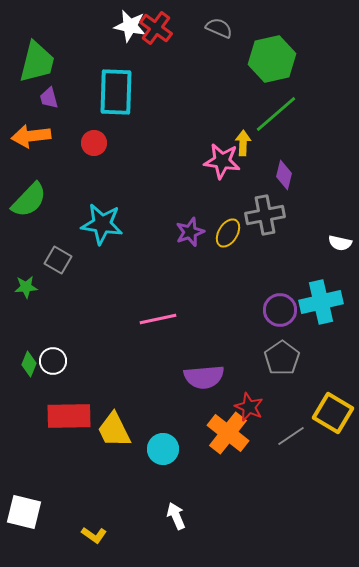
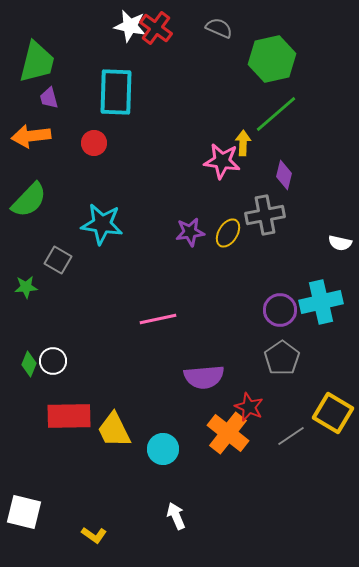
purple star: rotated 12 degrees clockwise
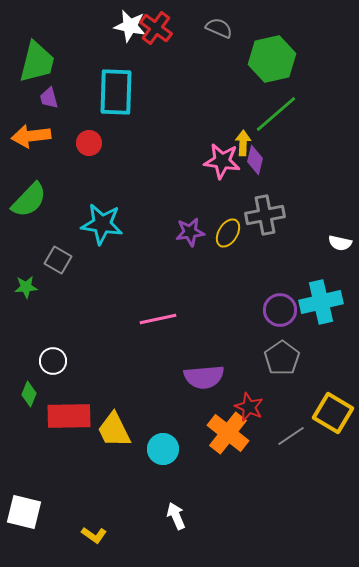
red circle: moved 5 px left
purple diamond: moved 29 px left, 15 px up
green diamond: moved 30 px down
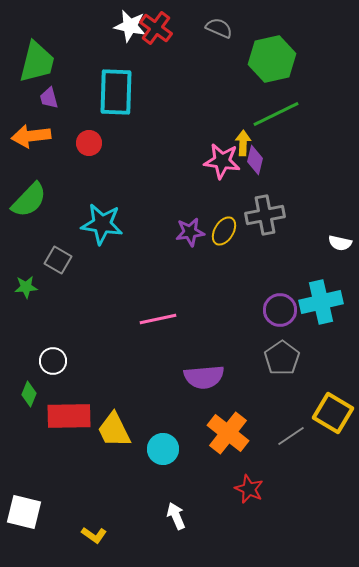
green line: rotated 15 degrees clockwise
yellow ellipse: moved 4 px left, 2 px up
red star: moved 82 px down
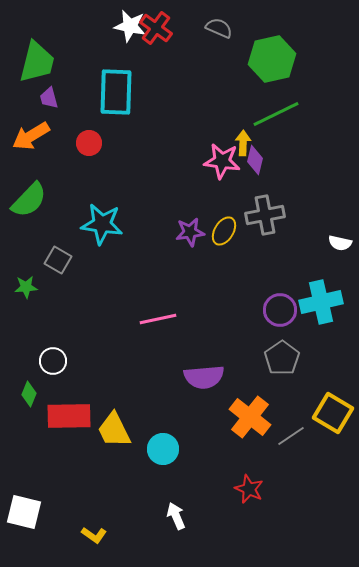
orange arrow: rotated 24 degrees counterclockwise
orange cross: moved 22 px right, 16 px up
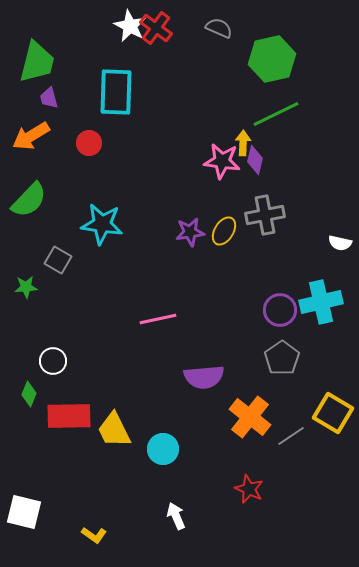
white star: rotated 16 degrees clockwise
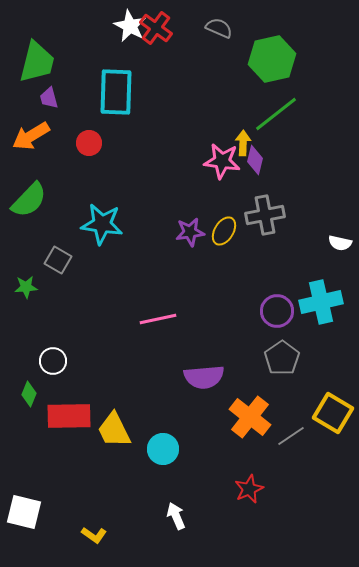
green line: rotated 12 degrees counterclockwise
purple circle: moved 3 px left, 1 px down
red star: rotated 24 degrees clockwise
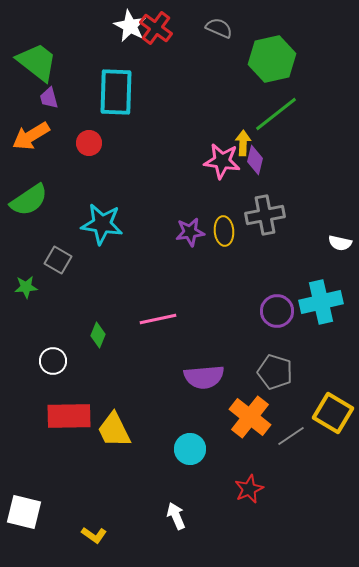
green trapezoid: rotated 66 degrees counterclockwise
green semicircle: rotated 12 degrees clockwise
yellow ellipse: rotated 36 degrees counterclockwise
gray pentagon: moved 7 px left, 14 px down; rotated 20 degrees counterclockwise
green diamond: moved 69 px right, 59 px up
cyan circle: moved 27 px right
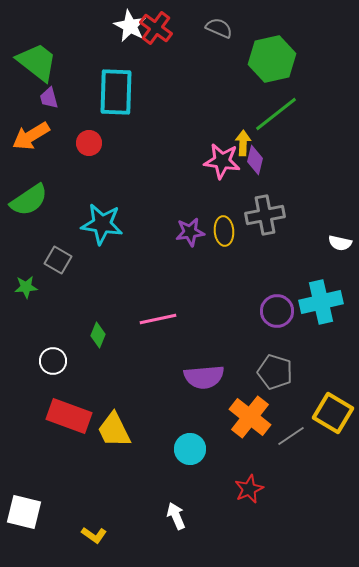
red rectangle: rotated 21 degrees clockwise
